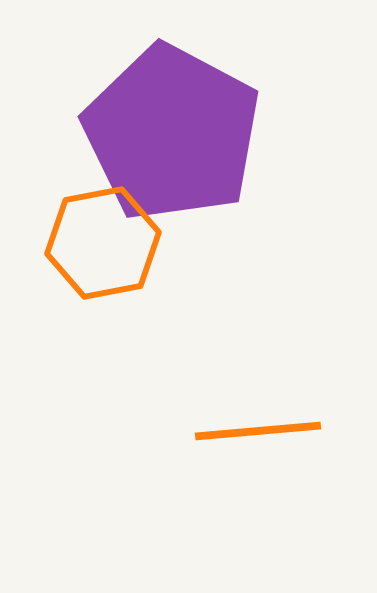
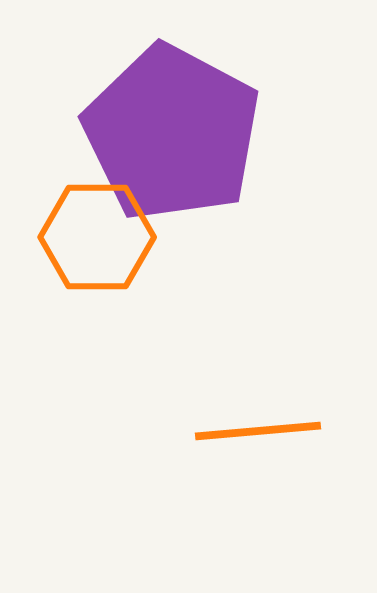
orange hexagon: moved 6 px left, 6 px up; rotated 11 degrees clockwise
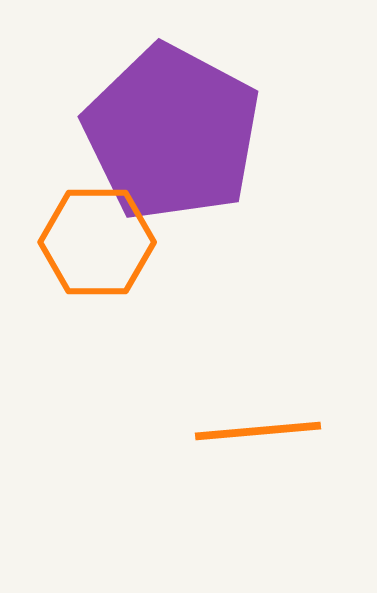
orange hexagon: moved 5 px down
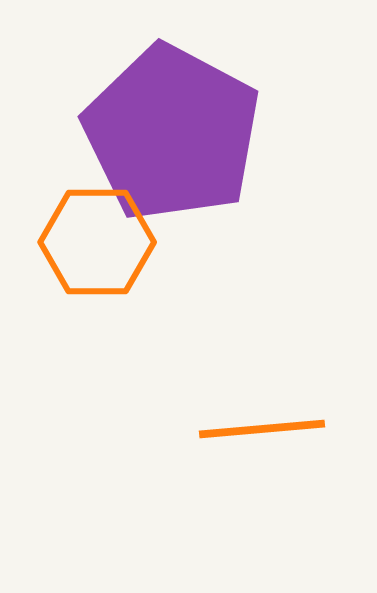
orange line: moved 4 px right, 2 px up
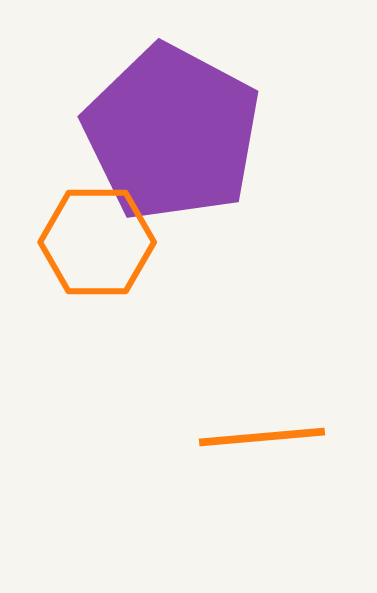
orange line: moved 8 px down
